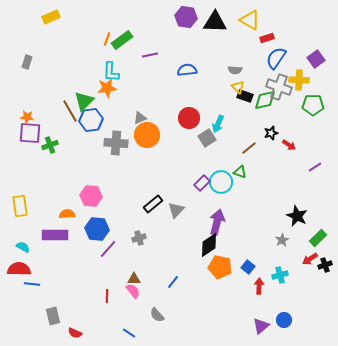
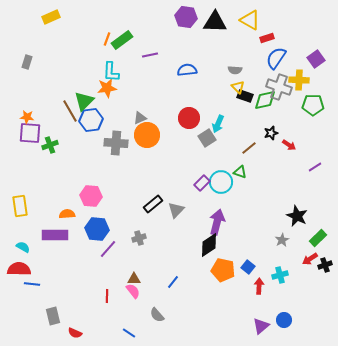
orange pentagon at (220, 267): moved 3 px right, 3 px down
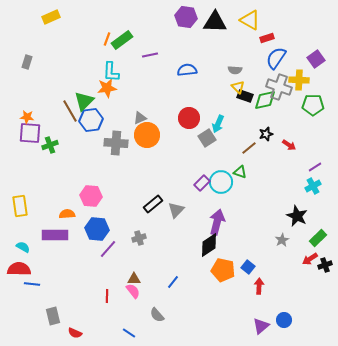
black star at (271, 133): moved 5 px left, 1 px down
cyan cross at (280, 275): moved 33 px right, 89 px up; rotated 14 degrees counterclockwise
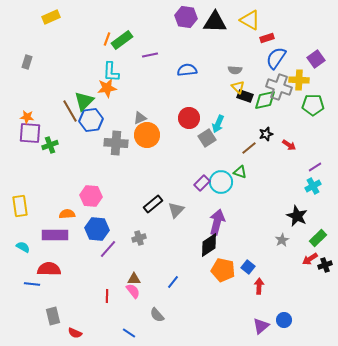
red semicircle at (19, 269): moved 30 px right
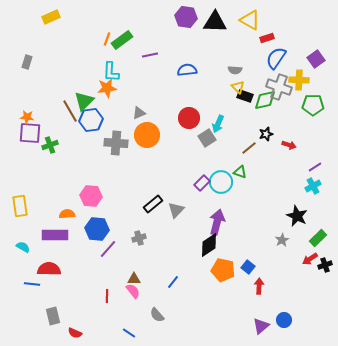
gray triangle at (140, 118): moved 1 px left, 5 px up
red arrow at (289, 145): rotated 16 degrees counterclockwise
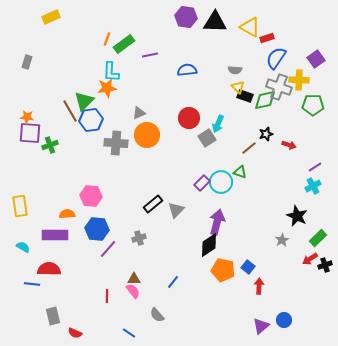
yellow triangle at (250, 20): moved 7 px down
green rectangle at (122, 40): moved 2 px right, 4 px down
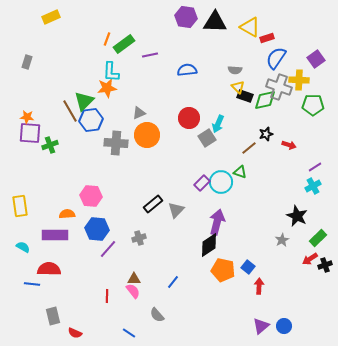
blue circle at (284, 320): moved 6 px down
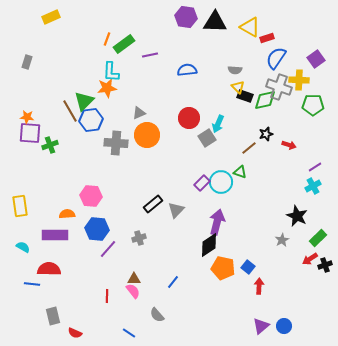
orange pentagon at (223, 270): moved 2 px up
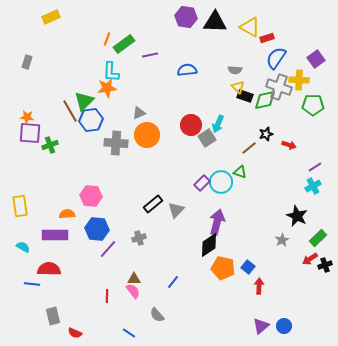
red circle at (189, 118): moved 2 px right, 7 px down
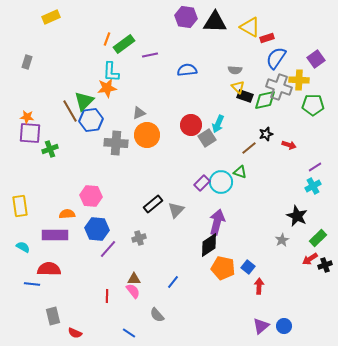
green cross at (50, 145): moved 4 px down
